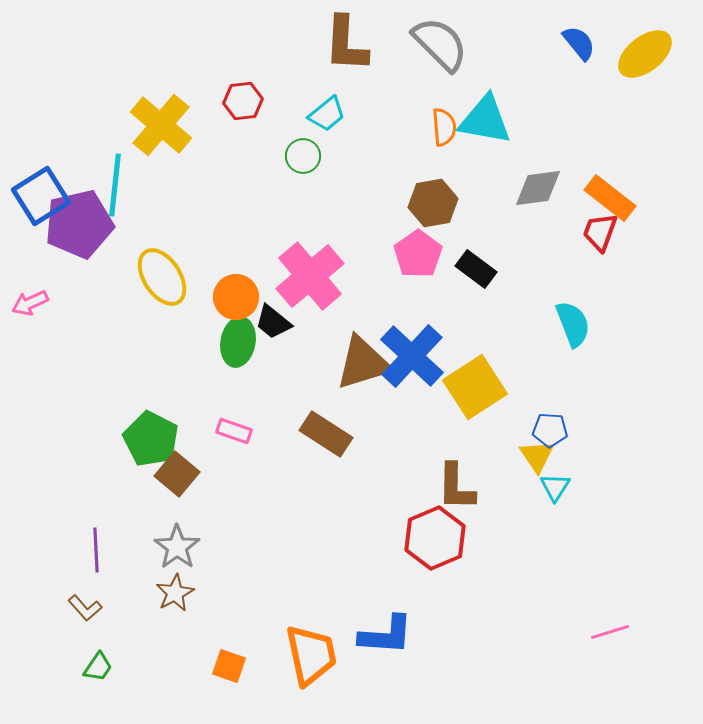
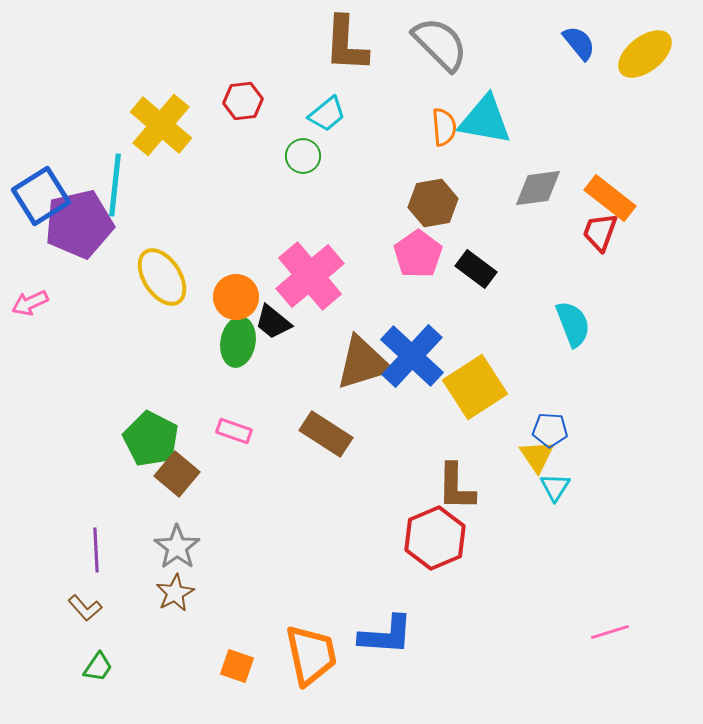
orange square at (229, 666): moved 8 px right
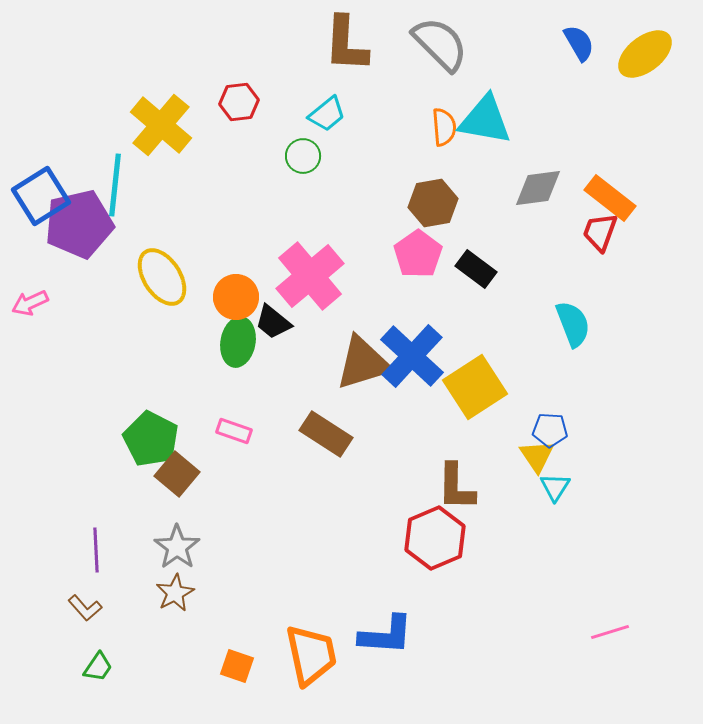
blue semicircle at (579, 43): rotated 9 degrees clockwise
red hexagon at (243, 101): moved 4 px left, 1 px down
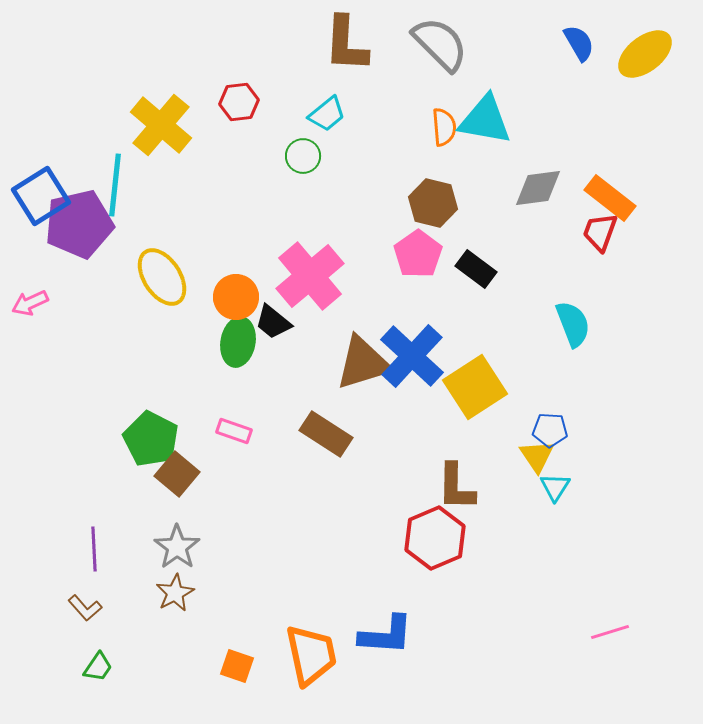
brown hexagon at (433, 203): rotated 24 degrees clockwise
purple line at (96, 550): moved 2 px left, 1 px up
